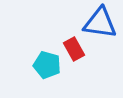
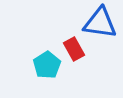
cyan pentagon: rotated 24 degrees clockwise
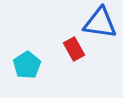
cyan pentagon: moved 20 px left
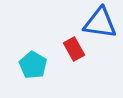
cyan pentagon: moved 6 px right; rotated 8 degrees counterclockwise
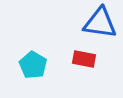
red rectangle: moved 10 px right, 10 px down; rotated 50 degrees counterclockwise
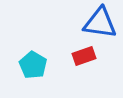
red rectangle: moved 3 px up; rotated 30 degrees counterclockwise
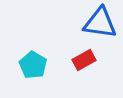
red rectangle: moved 4 px down; rotated 10 degrees counterclockwise
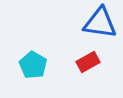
red rectangle: moved 4 px right, 2 px down
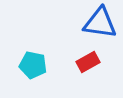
cyan pentagon: rotated 20 degrees counterclockwise
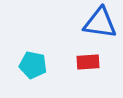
red rectangle: rotated 25 degrees clockwise
